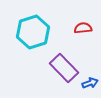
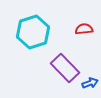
red semicircle: moved 1 px right, 1 px down
purple rectangle: moved 1 px right
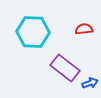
cyan hexagon: rotated 20 degrees clockwise
purple rectangle: rotated 8 degrees counterclockwise
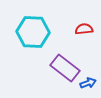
blue arrow: moved 2 px left
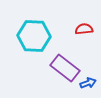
cyan hexagon: moved 1 px right, 4 px down
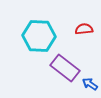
cyan hexagon: moved 5 px right
blue arrow: moved 2 px right, 1 px down; rotated 126 degrees counterclockwise
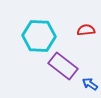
red semicircle: moved 2 px right, 1 px down
purple rectangle: moved 2 px left, 2 px up
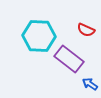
red semicircle: rotated 150 degrees counterclockwise
purple rectangle: moved 6 px right, 7 px up
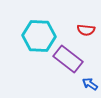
red semicircle: rotated 18 degrees counterclockwise
purple rectangle: moved 1 px left
